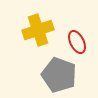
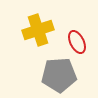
gray pentagon: rotated 24 degrees counterclockwise
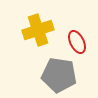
gray pentagon: rotated 12 degrees clockwise
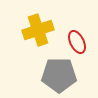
gray pentagon: rotated 8 degrees counterclockwise
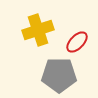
red ellipse: rotated 70 degrees clockwise
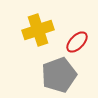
gray pentagon: rotated 20 degrees counterclockwise
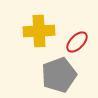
yellow cross: moved 1 px right, 1 px down; rotated 16 degrees clockwise
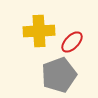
red ellipse: moved 5 px left
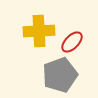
gray pentagon: moved 1 px right
